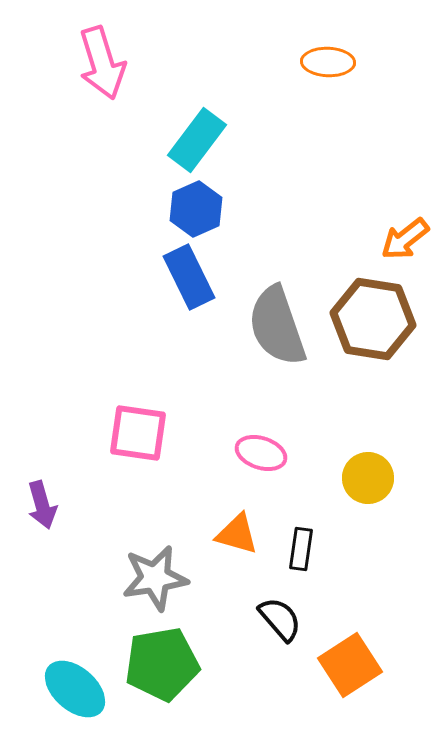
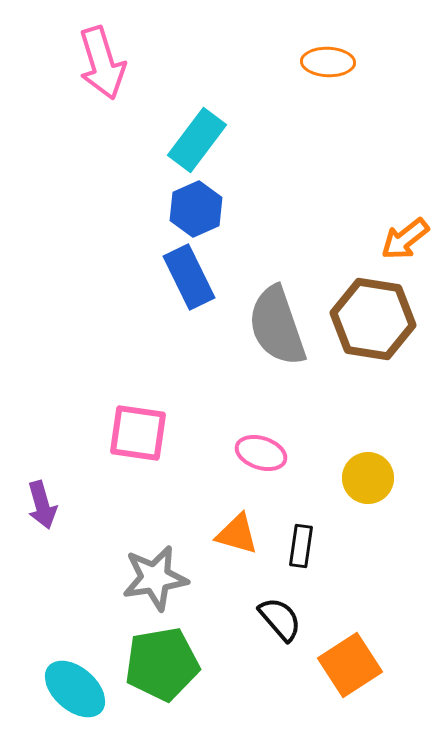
black rectangle: moved 3 px up
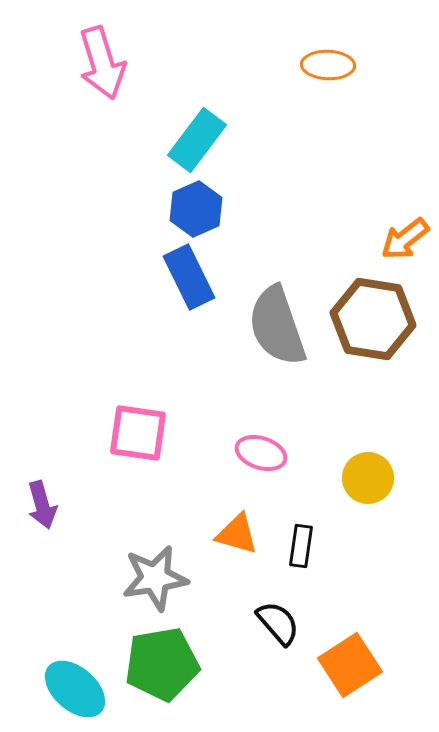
orange ellipse: moved 3 px down
black semicircle: moved 2 px left, 4 px down
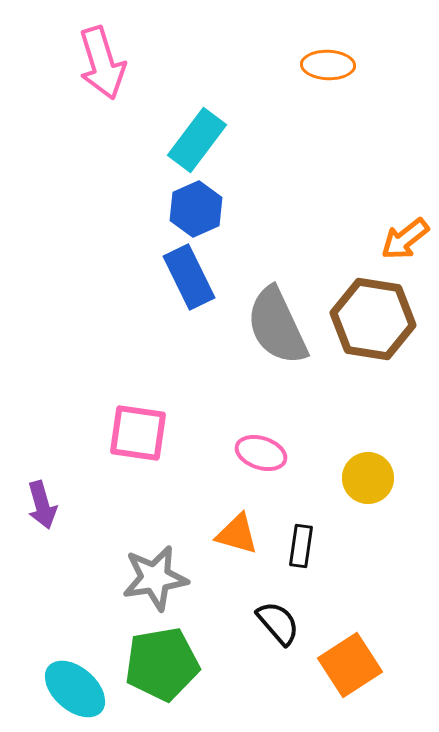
gray semicircle: rotated 6 degrees counterclockwise
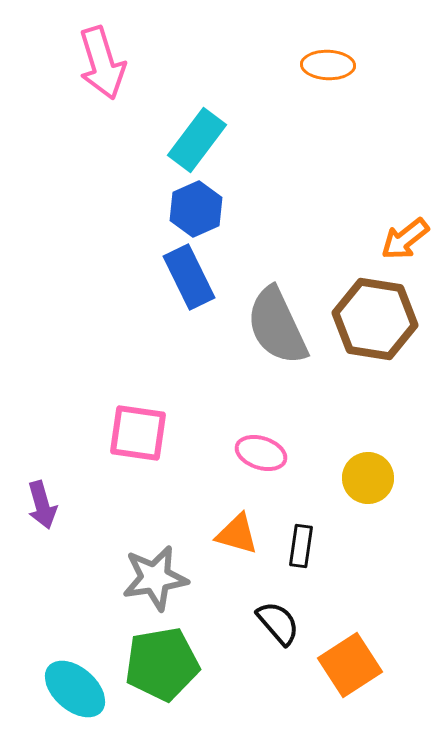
brown hexagon: moved 2 px right
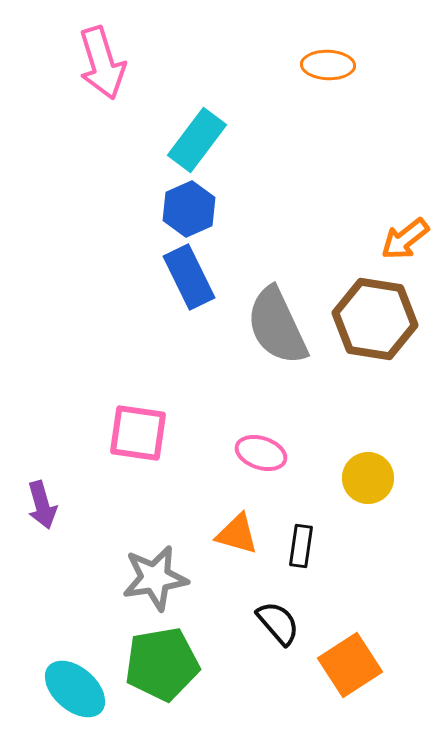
blue hexagon: moved 7 px left
